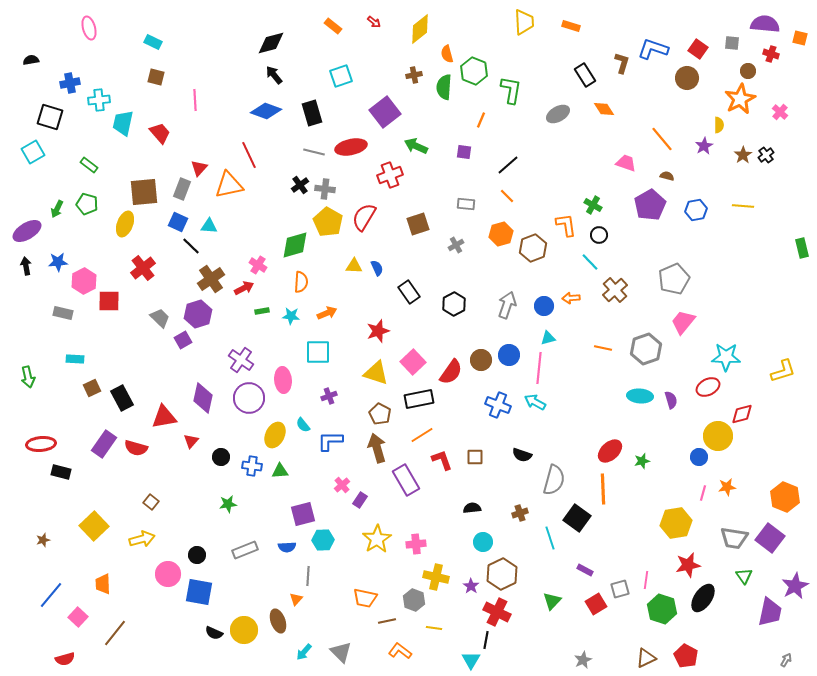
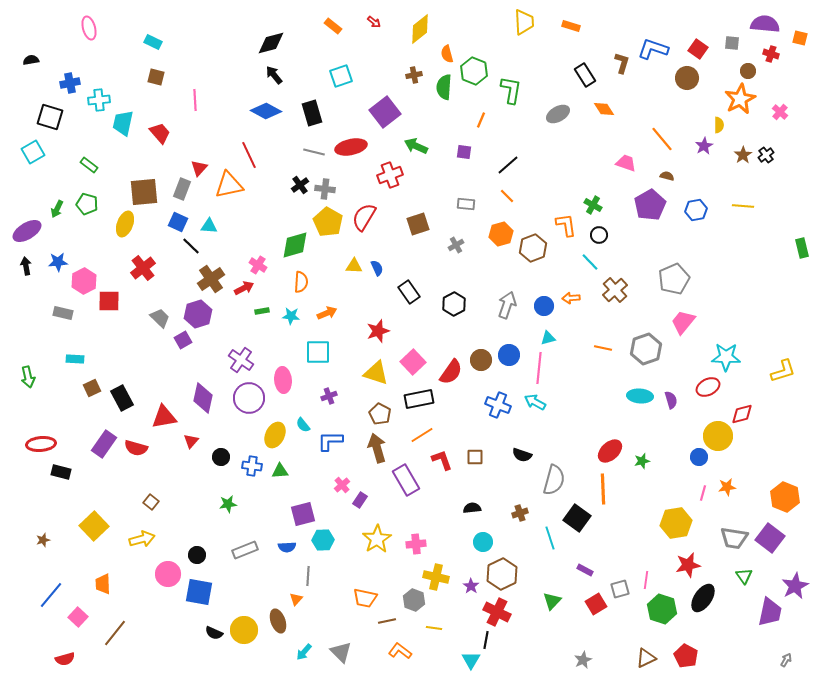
blue diamond at (266, 111): rotated 8 degrees clockwise
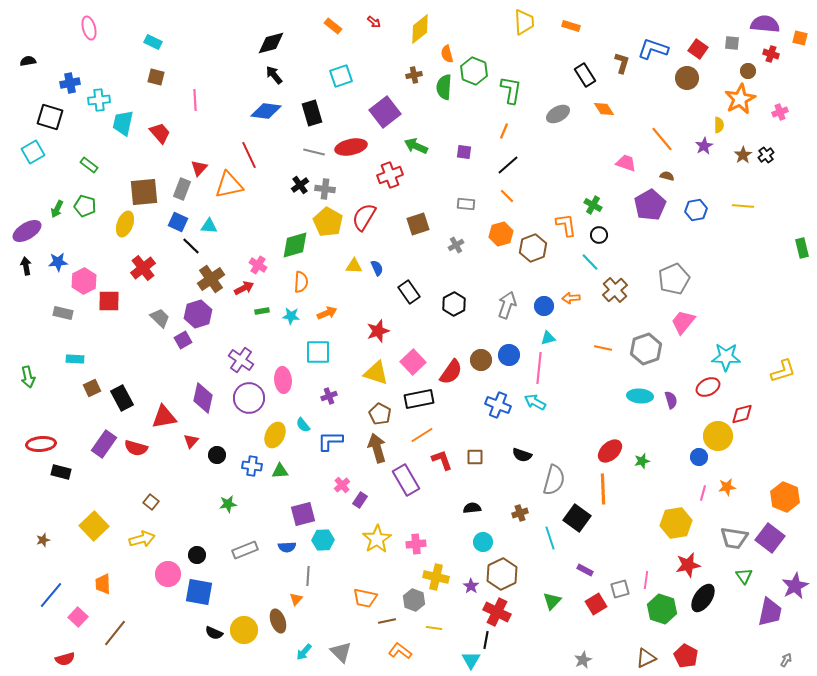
black semicircle at (31, 60): moved 3 px left, 1 px down
blue diamond at (266, 111): rotated 20 degrees counterclockwise
pink cross at (780, 112): rotated 28 degrees clockwise
orange line at (481, 120): moved 23 px right, 11 px down
green pentagon at (87, 204): moved 2 px left, 2 px down
black circle at (221, 457): moved 4 px left, 2 px up
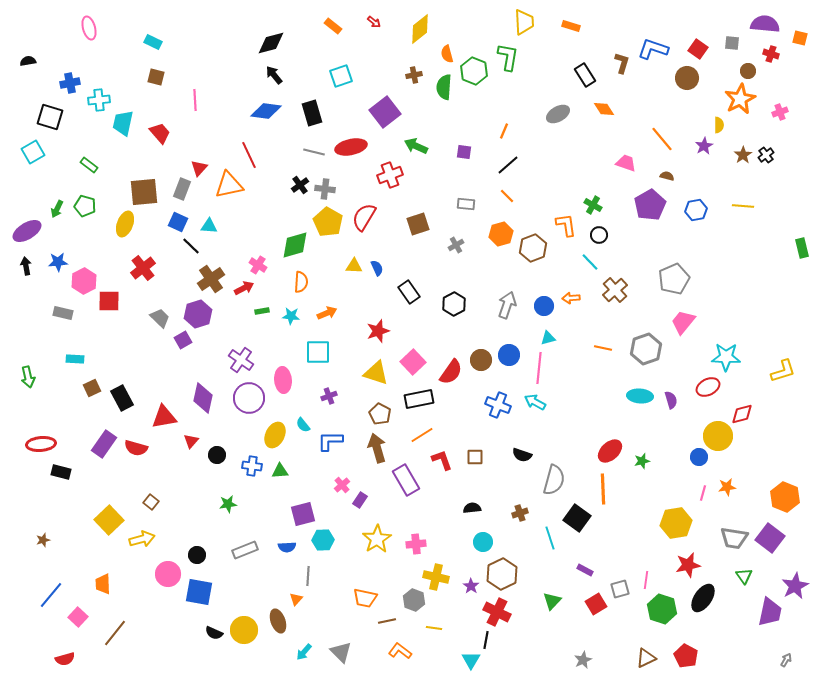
green L-shape at (511, 90): moved 3 px left, 33 px up
yellow square at (94, 526): moved 15 px right, 6 px up
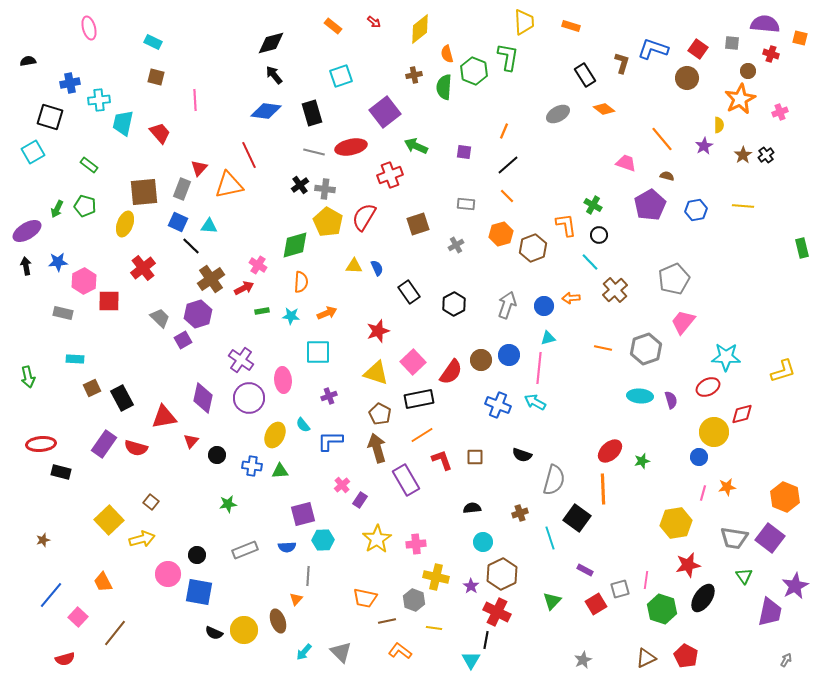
orange diamond at (604, 109): rotated 20 degrees counterclockwise
yellow circle at (718, 436): moved 4 px left, 4 px up
orange trapezoid at (103, 584): moved 2 px up; rotated 25 degrees counterclockwise
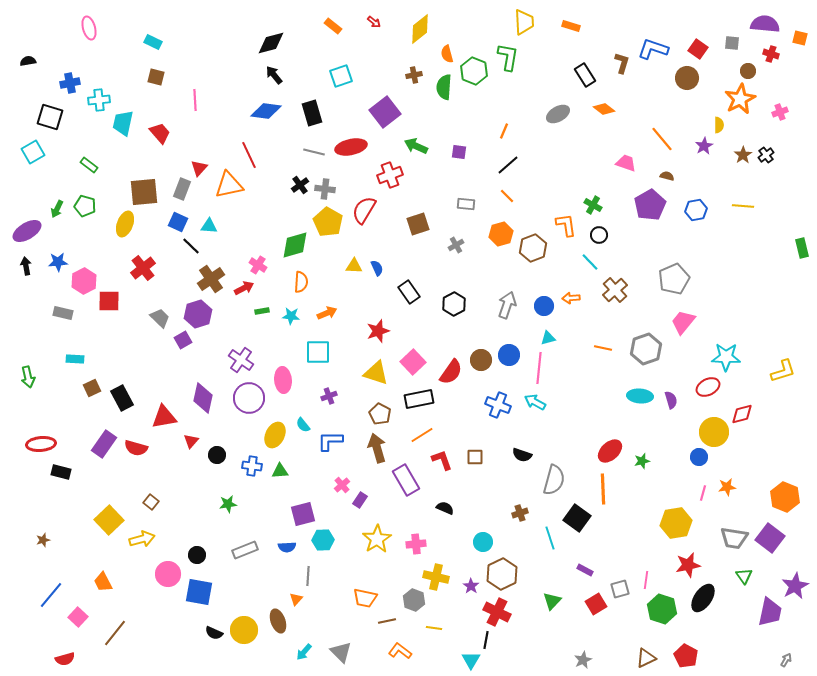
purple square at (464, 152): moved 5 px left
red semicircle at (364, 217): moved 7 px up
black semicircle at (472, 508): moved 27 px left; rotated 30 degrees clockwise
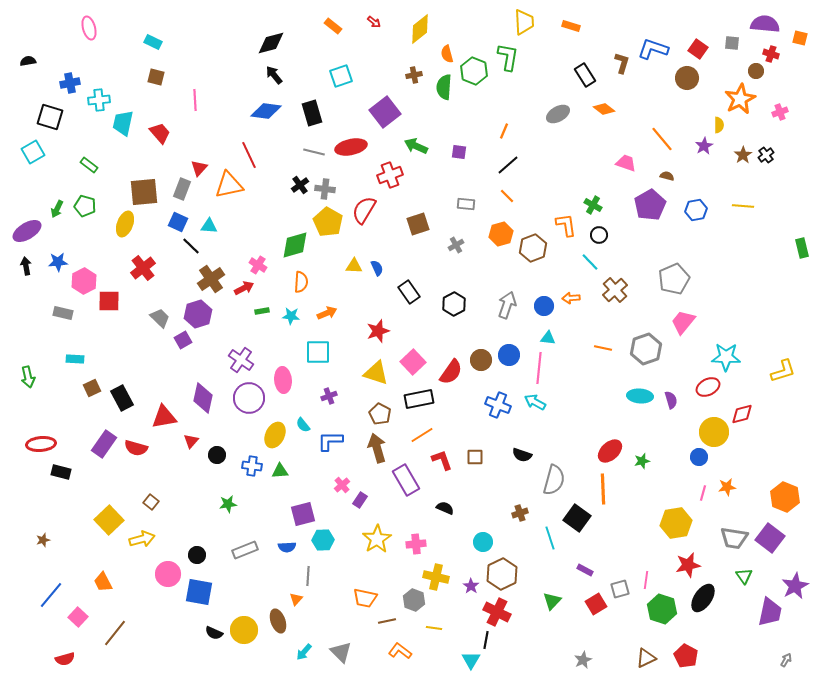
brown circle at (748, 71): moved 8 px right
cyan triangle at (548, 338): rotated 21 degrees clockwise
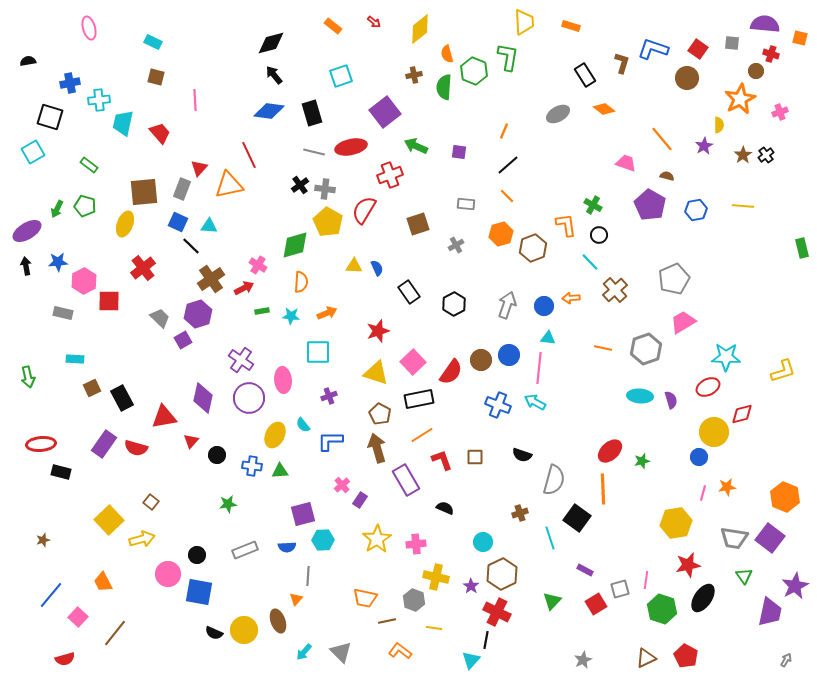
blue diamond at (266, 111): moved 3 px right
purple pentagon at (650, 205): rotated 12 degrees counterclockwise
pink trapezoid at (683, 322): rotated 20 degrees clockwise
cyan triangle at (471, 660): rotated 12 degrees clockwise
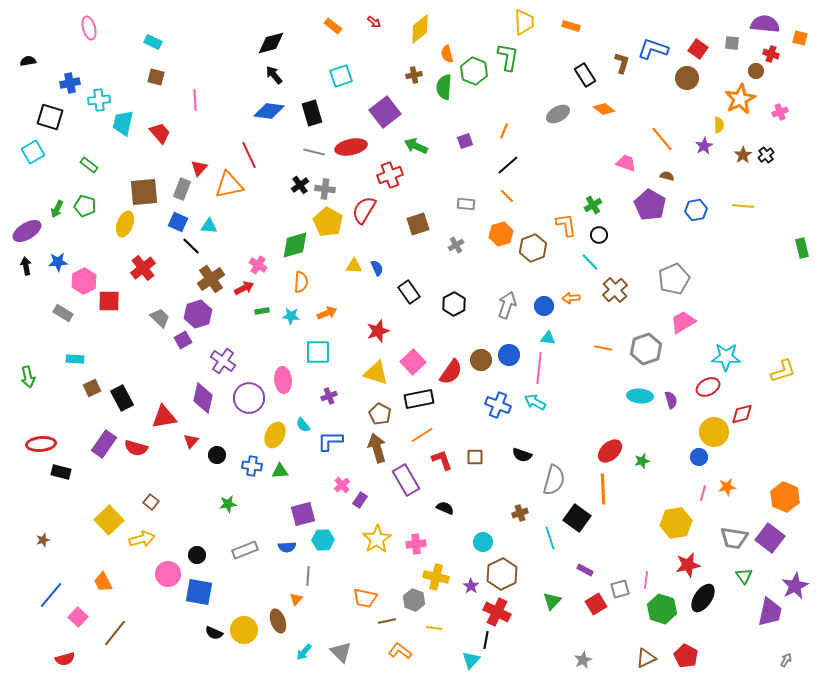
purple square at (459, 152): moved 6 px right, 11 px up; rotated 28 degrees counterclockwise
green cross at (593, 205): rotated 30 degrees clockwise
gray rectangle at (63, 313): rotated 18 degrees clockwise
purple cross at (241, 360): moved 18 px left, 1 px down
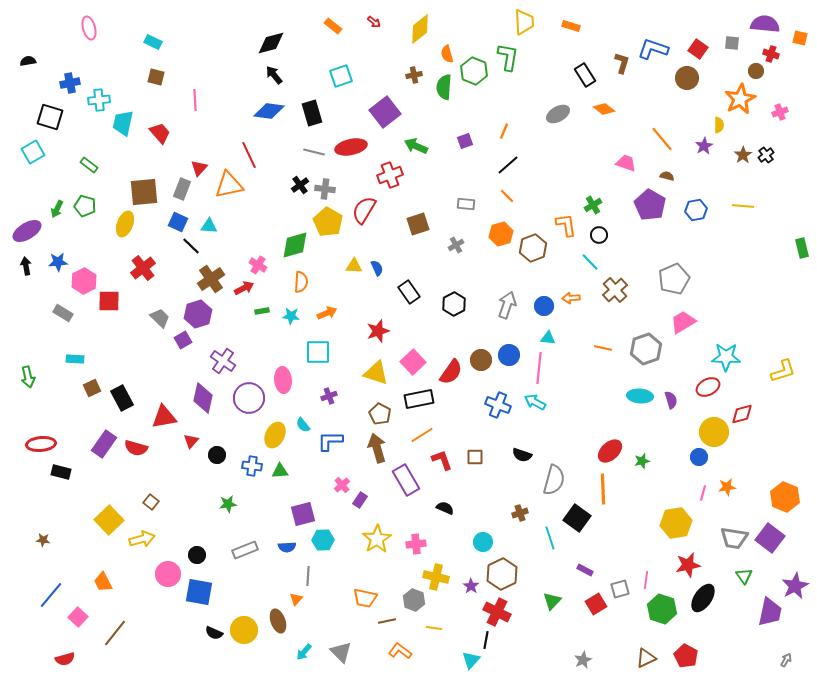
brown star at (43, 540): rotated 24 degrees clockwise
